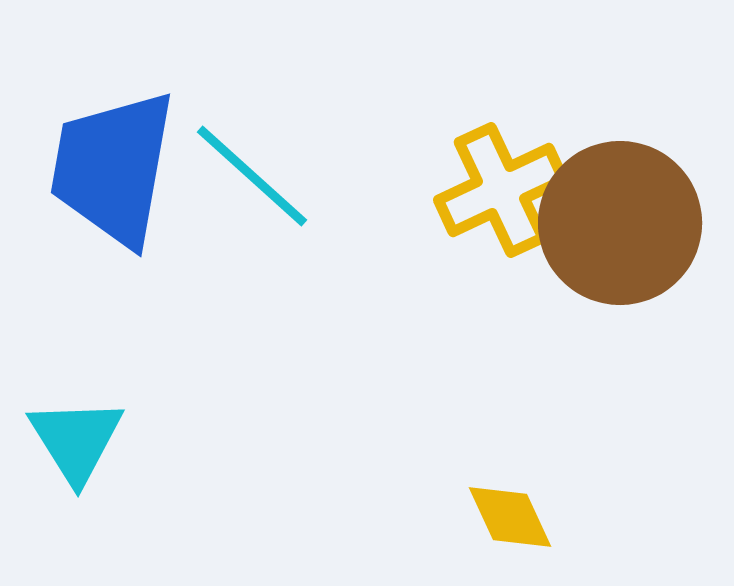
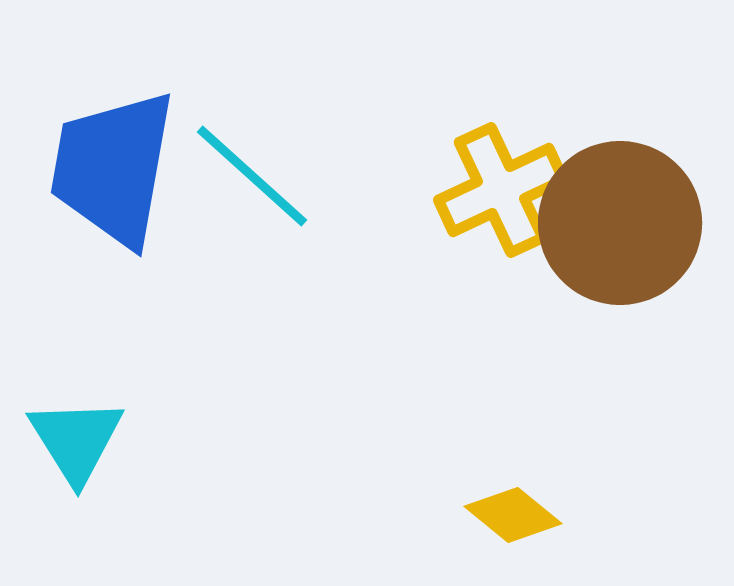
yellow diamond: moved 3 px right, 2 px up; rotated 26 degrees counterclockwise
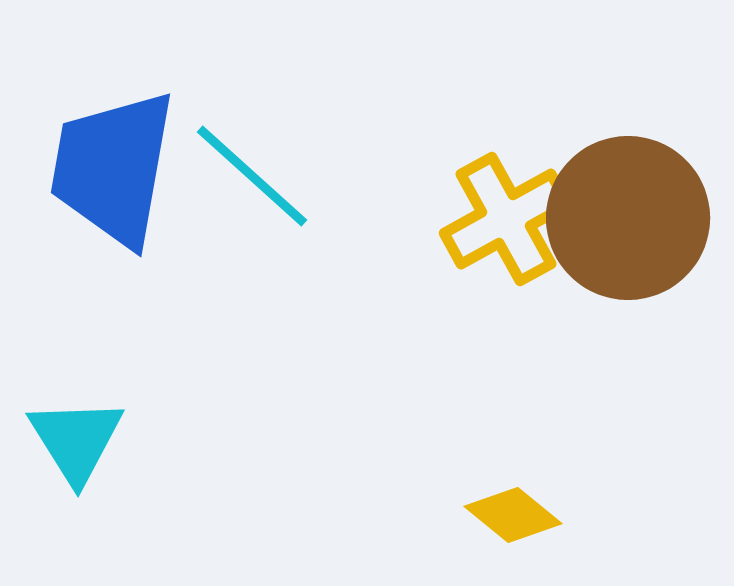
yellow cross: moved 5 px right, 29 px down; rotated 4 degrees counterclockwise
brown circle: moved 8 px right, 5 px up
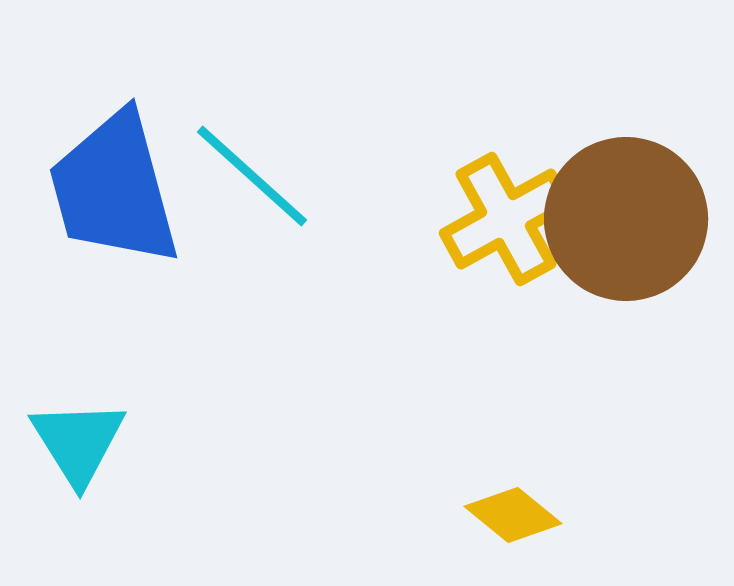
blue trapezoid: moved 1 px right, 21 px down; rotated 25 degrees counterclockwise
brown circle: moved 2 px left, 1 px down
cyan triangle: moved 2 px right, 2 px down
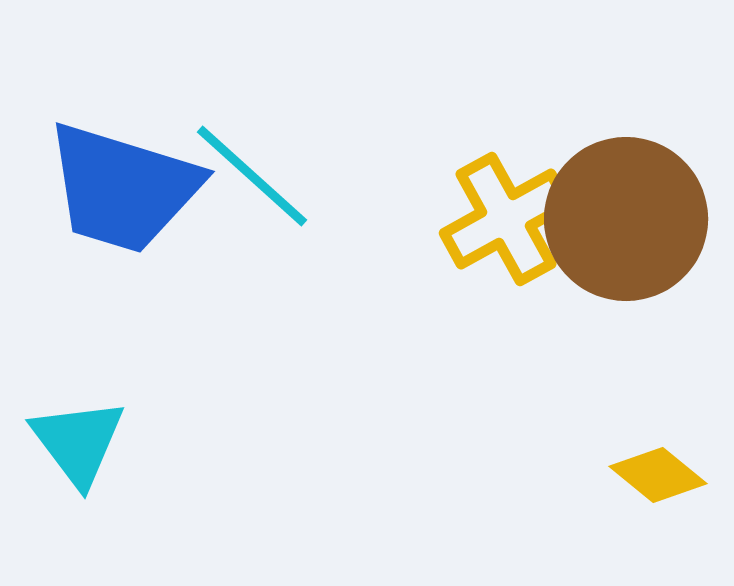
blue trapezoid: moved 9 px right, 1 px up; rotated 58 degrees counterclockwise
cyan triangle: rotated 5 degrees counterclockwise
yellow diamond: moved 145 px right, 40 px up
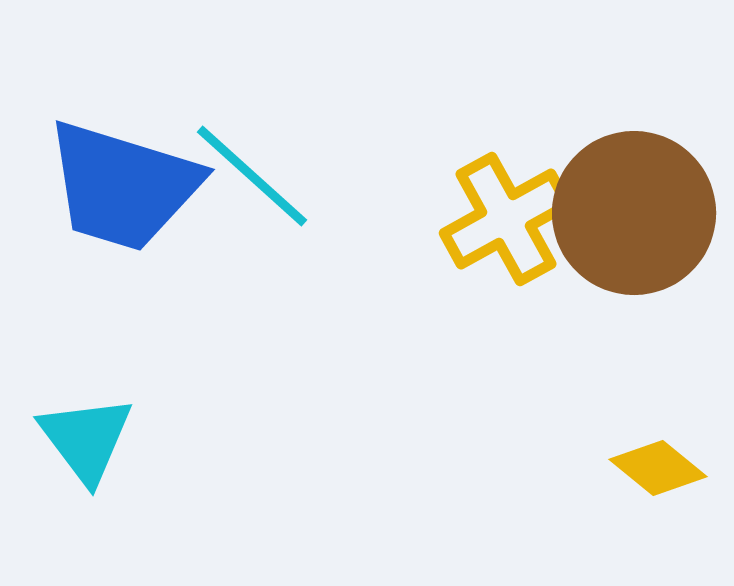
blue trapezoid: moved 2 px up
brown circle: moved 8 px right, 6 px up
cyan triangle: moved 8 px right, 3 px up
yellow diamond: moved 7 px up
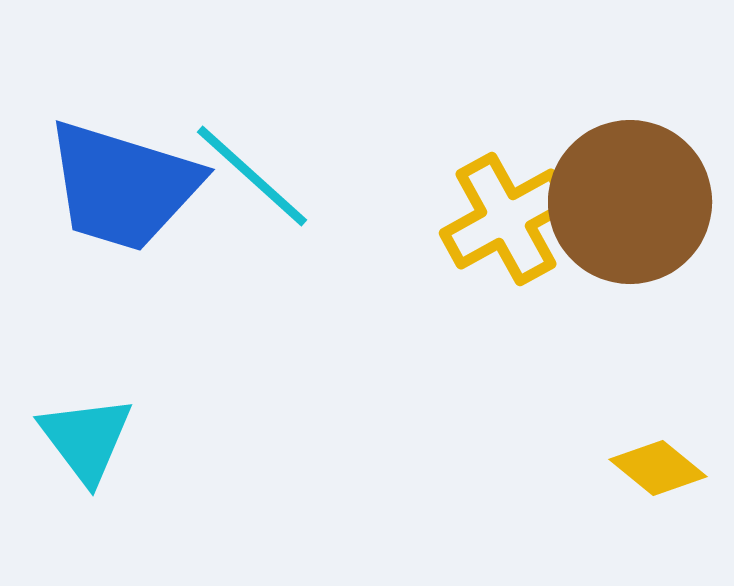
brown circle: moved 4 px left, 11 px up
